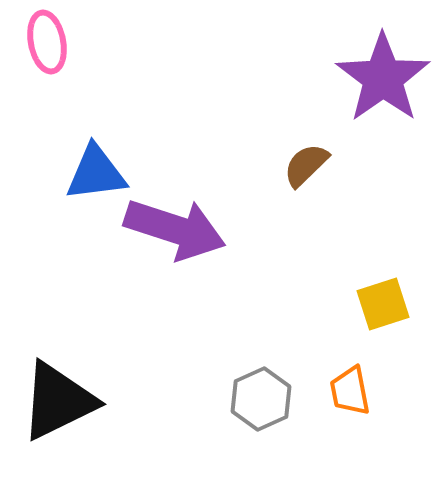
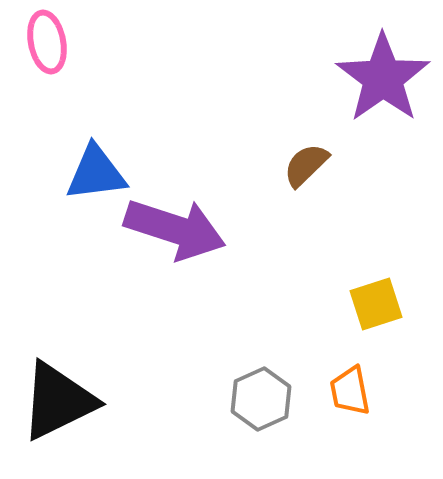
yellow square: moved 7 px left
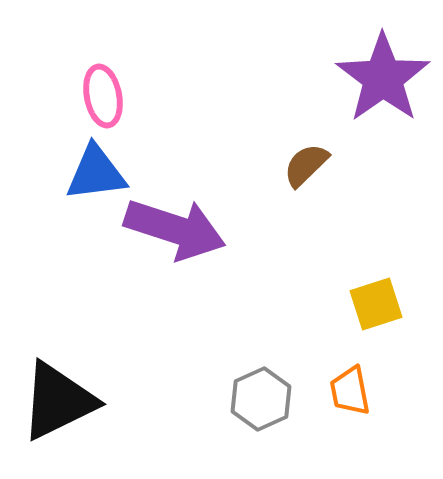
pink ellipse: moved 56 px right, 54 px down
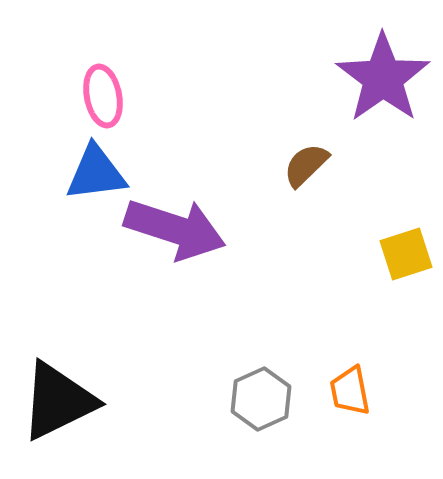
yellow square: moved 30 px right, 50 px up
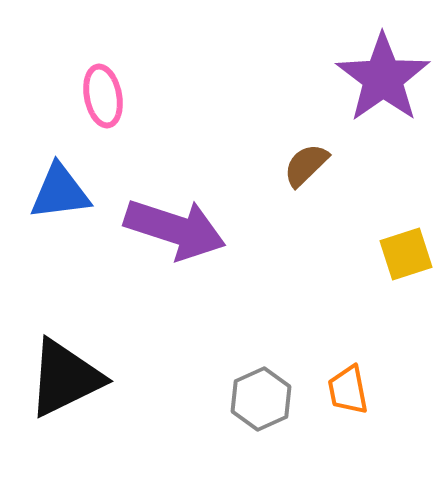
blue triangle: moved 36 px left, 19 px down
orange trapezoid: moved 2 px left, 1 px up
black triangle: moved 7 px right, 23 px up
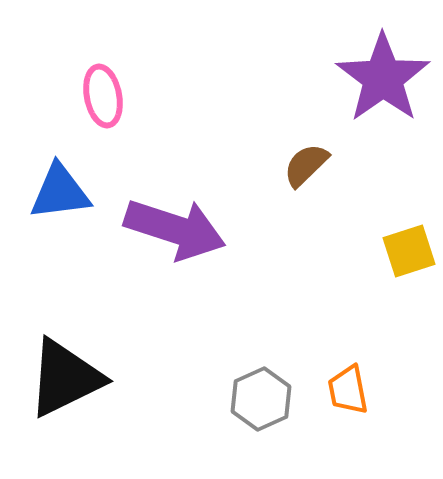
yellow square: moved 3 px right, 3 px up
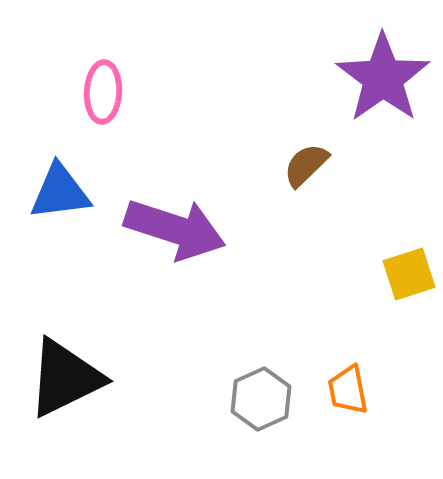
pink ellipse: moved 4 px up; rotated 14 degrees clockwise
yellow square: moved 23 px down
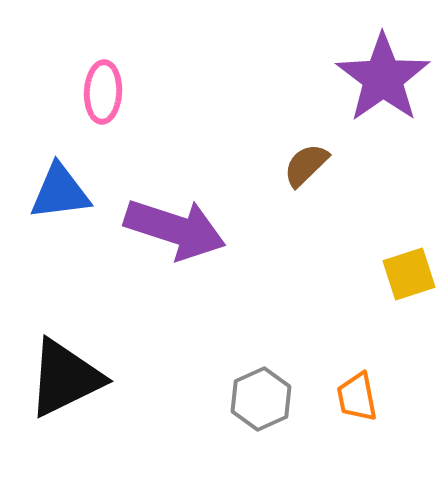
orange trapezoid: moved 9 px right, 7 px down
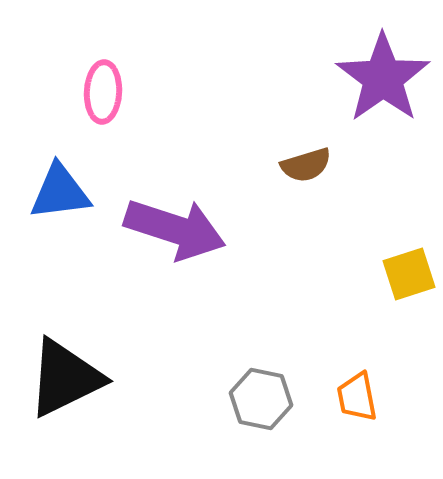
brown semicircle: rotated 153 degrees counterclockwise
gray hexagon: rotated 24 degrees counterclockwise
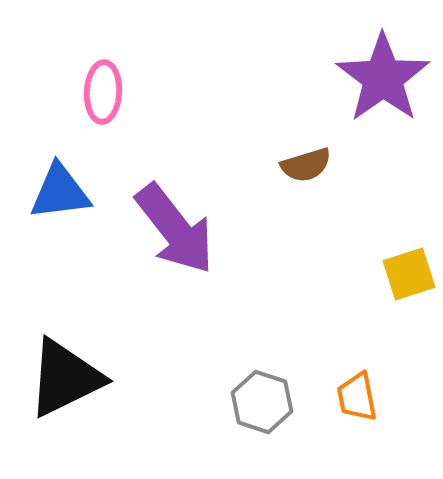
purple arrow: rotated 34 degrees clockwise
gray hexagon: moved 1 px right, 3 px down; rotated 6 degrees clockwise
